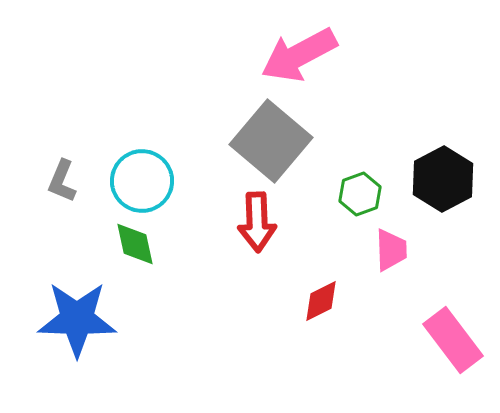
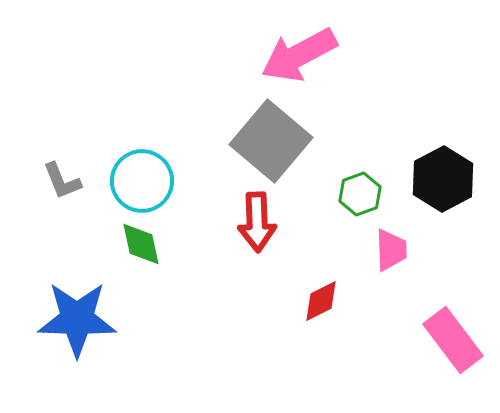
gray L-shape: rotated 45 degrees counterclockwise
green diamond: moved 6 px right
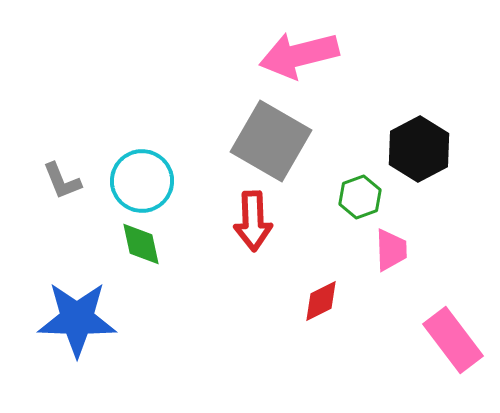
pink arrow: rotated 14 degrees clockwise
gray square: rotated 10 degrees counterclockwise
black hexagon: moved 24 px left, 30 px up
green hexagon: moved 3 px down
red arrow: moved 4 px left, 1 px up
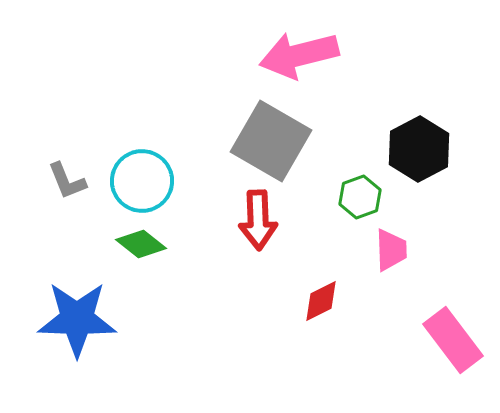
gray L-shape: moved 5 px right
red arrow: moved 5 px right, 1 px up
green diamond: rotated 39 degrees counterclockwise
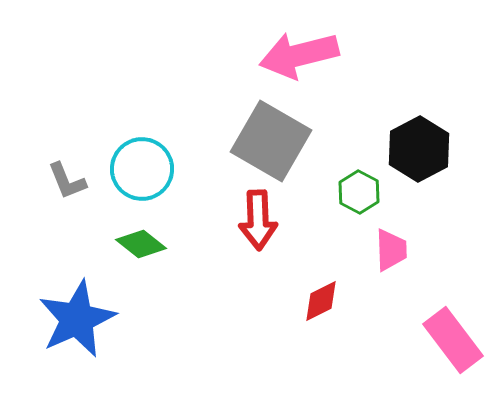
cyan circle: moved 12 px up
green hexagon: moved 1 px left, 5 px up; rotated 12 degrees counterclockwise
blue star: rotated 26 degrees counterclockwise
